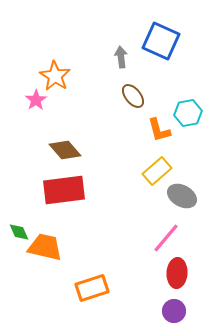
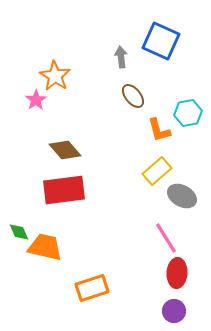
pink line: rotated 72 degrees counterclockwise
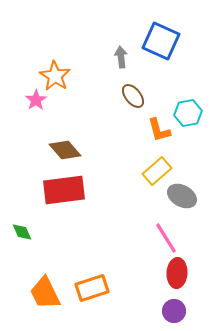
green diamond: moved 3 px right
orange trapezoid: moved 46 px down; rotated 129 degrees counterclockwise
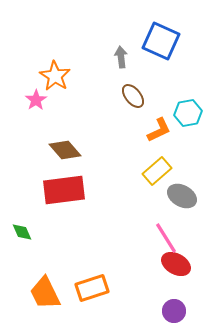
orange L-shape: rotated 100 degrees counterclockwise
red ellipse: moved 1 px left, 9 px up; rotated 64 degrees counterclockwise
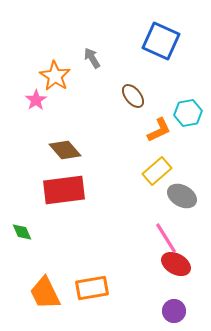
gray arrow: moved 29 px left, 1 px down; rotated 25 degrees counterclockwise
orange rectangle: rotated 8 degrees clockwise
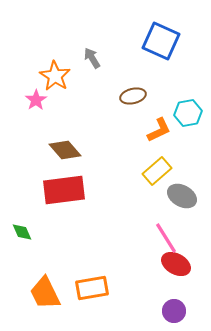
brown ellipse: rotated 65 degrees counterclockwise
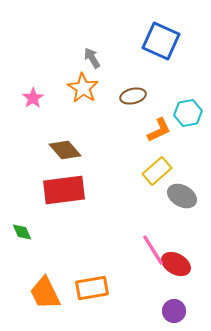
orange star: moved 28 px right, 12 px down
pink star: moved 3 px left, 2 px up
pink line: moved 13 px left, 12 px down
